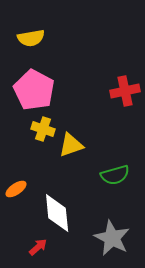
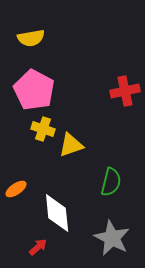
green semicircle: moved 4 px left, 7 px down; rotated 60 degrees counterclockwise
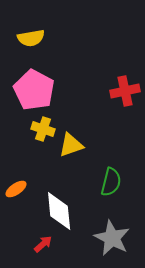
white diamond: moved 2 px right, 2 px up
red arrow: moved 5 px right, 3 px up
